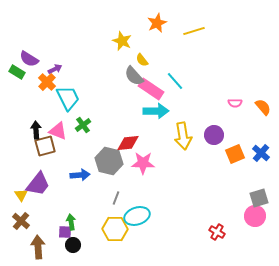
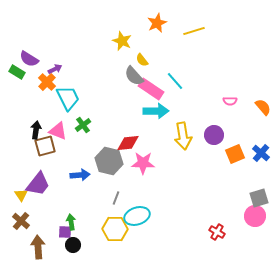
pink semicircle: moved 5 px left, 2 px up
black arrow: rotated 12 degrees clockwise
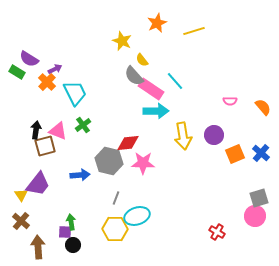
cyan trapezoid: moved 7 px right, 5 px up
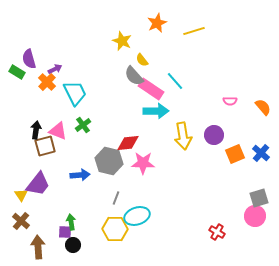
purple semicircle: rotated 42 degrees clockwise
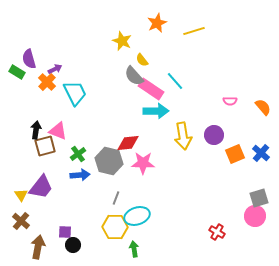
green cross: moved 5 px left, 29 px down
purple trapezoid: moved 3 px right, 3 px down
green arrow: moved 63 px right, 27 px down
yellow hexagon: moved 2 px up
brown arrow: rotated 15 degrees clockwise
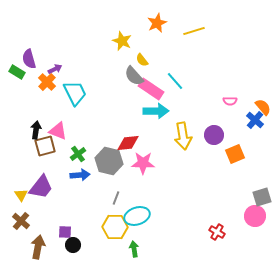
blue cross: moved 6 px left, 33 px up
gray square: moved 3 px right, 1 px up
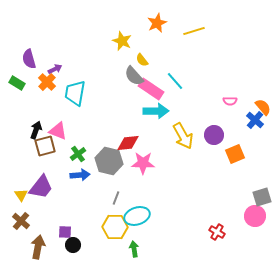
green rectangle: moved 11 px down
cyan trapezoid: rotated 144 degrees counterclockwise
black arrow: rotated 12 degrees clockwise
yellow arrow: rotated 20 degrees counterclockwise
